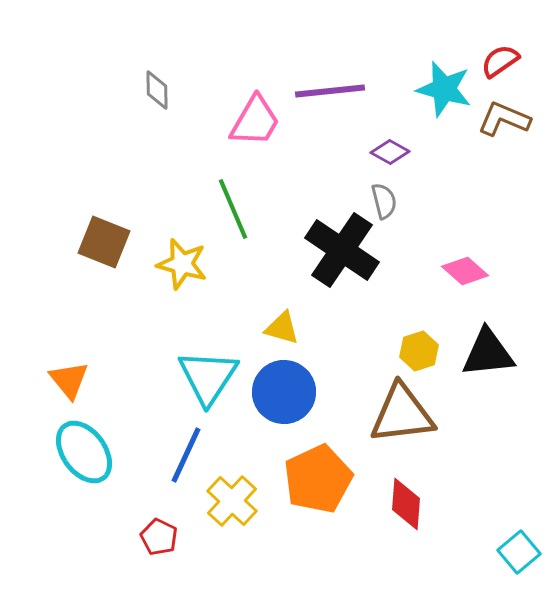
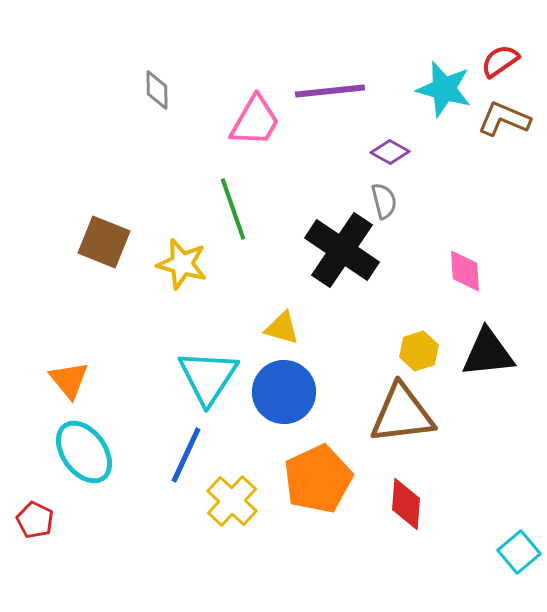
green line: rotated 4 degrees clockwise
pink diamond: rotated 45 degrees clockwise
red pentagon: moved 124 px left, 17 px up
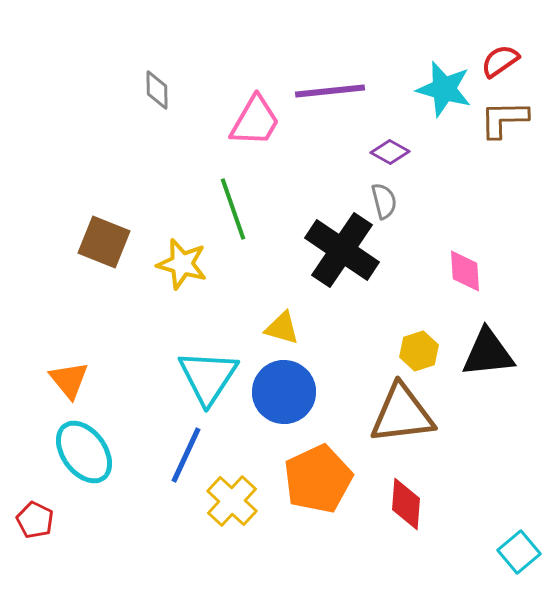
brown L-shape: rotated 24 degrees counterclockwise
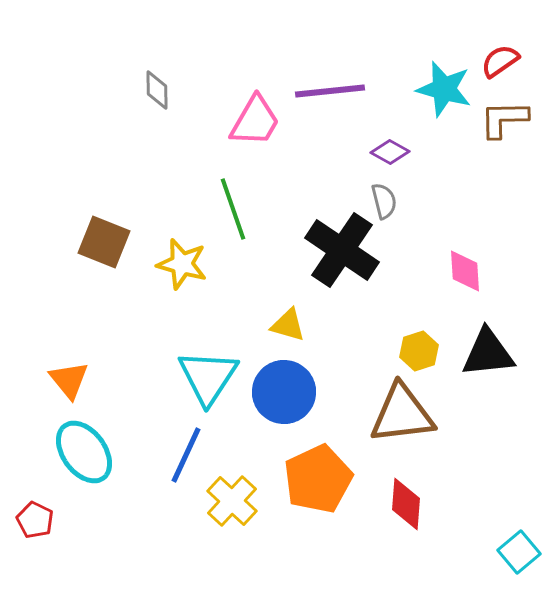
yellow triangle: moved 6 px right, 3 px up
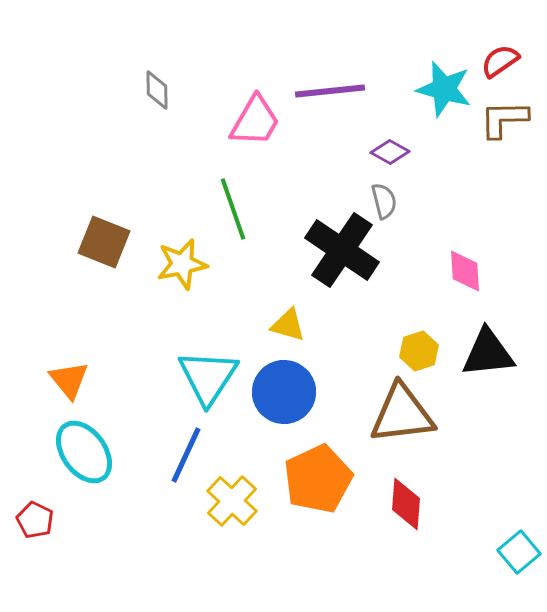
yellow star: rotated 27 degrees counterclockwise
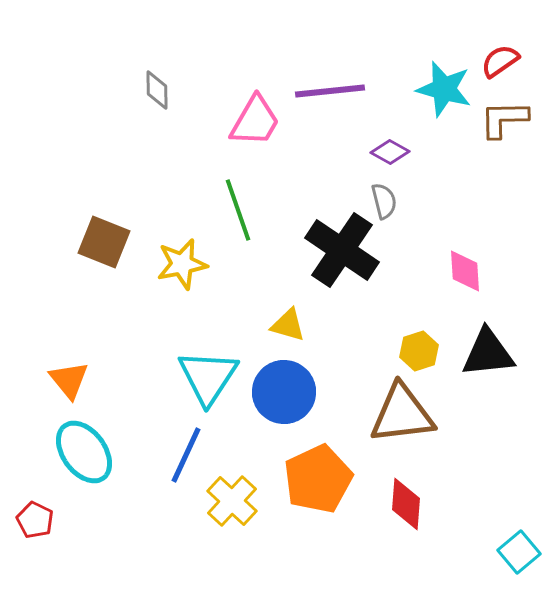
green line: moved 5 px right, 1 px down
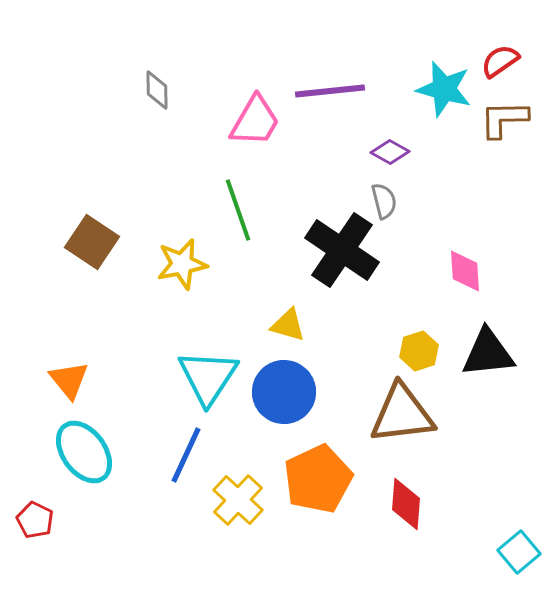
brown square: moved 12 px left; rotated 12 degrees clockwise
yellow cross: moved 6 px right, 1 px up
